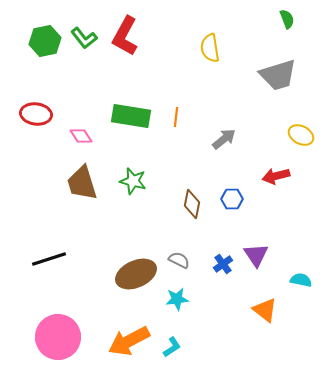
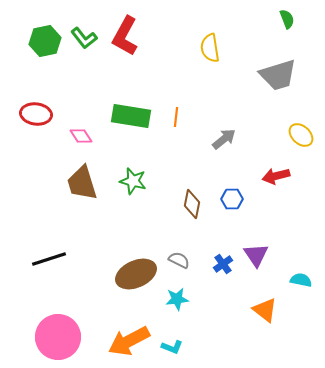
yellow ellipse: rotated 15 degrees clockwise
cyan L-shape: rotated 55 degrees clockwise
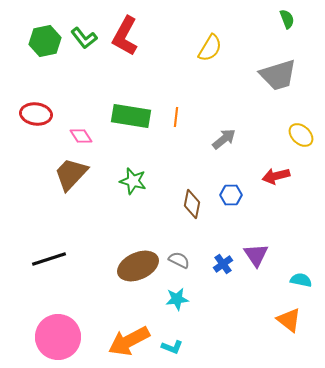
yellow semicircle: rotated 140 degrees counterclockwise
brown trapezoid: moved 11 px left, 9 px up; rotated 60 degrees clockwise
blue hexagon: moved 1 px left, 4 px up
brown ellipse: moved 2 px right, 8 px up
orange triangle: moved 24 px right, 10 px down
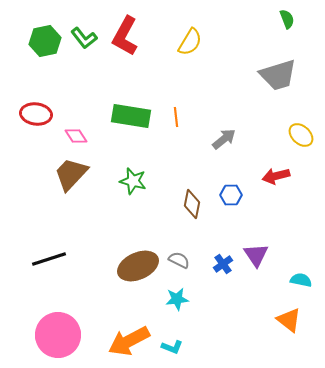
yellow semicircle: moved 20 px left, 6 px up
orange line: rotated 12 degrees counterclockwise
pink diamond: moved 5 px left
pink circle: moved 2 px up
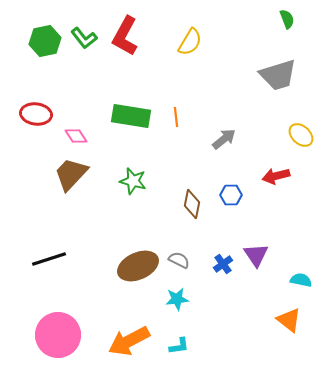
cyan L-shape: moved 7 px right, 1 px up; rotated 30 degrees counterclockwise
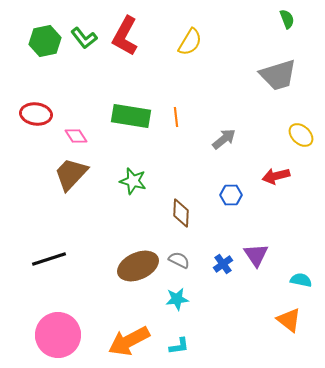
brown diamond: moved 11 px left, 9 px down; rotated 8 degrees counterclockwise
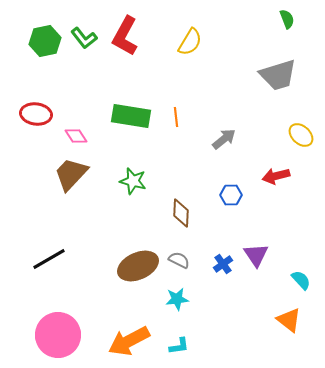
black line: rotated 12 degrees counterclockwise
cyan semicircle: rotated 35 degrees clockwise
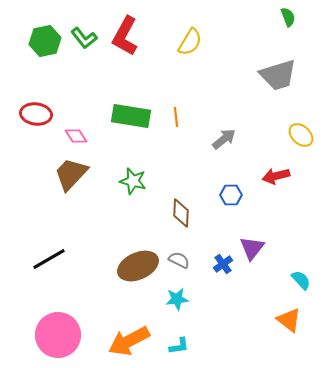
green semicircle: moved 1 px right, 2 px up
purple triangle: moved 4 px left, 7 px up; rotated 12 degrees clockwise
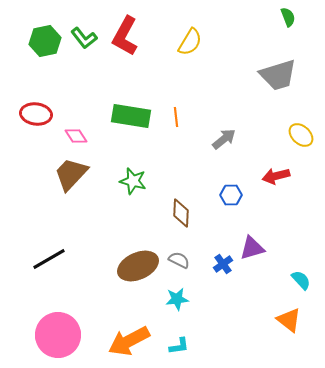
purple triangle: rotated 36 degrees clockwise
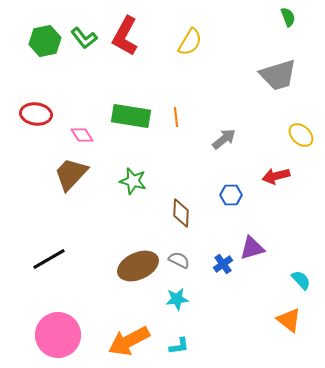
pink diamond: moved 6 px right, 1 px up
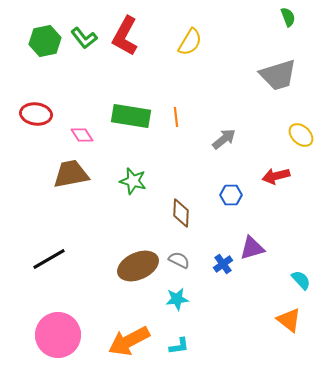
brown trapezoid: rotated 36 degrees clockwise
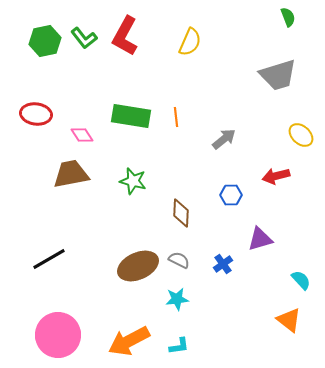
yellow semicircle: rotated 8 degrees counterclockwise
purple triangle: moved 8 px right, 9 px up
